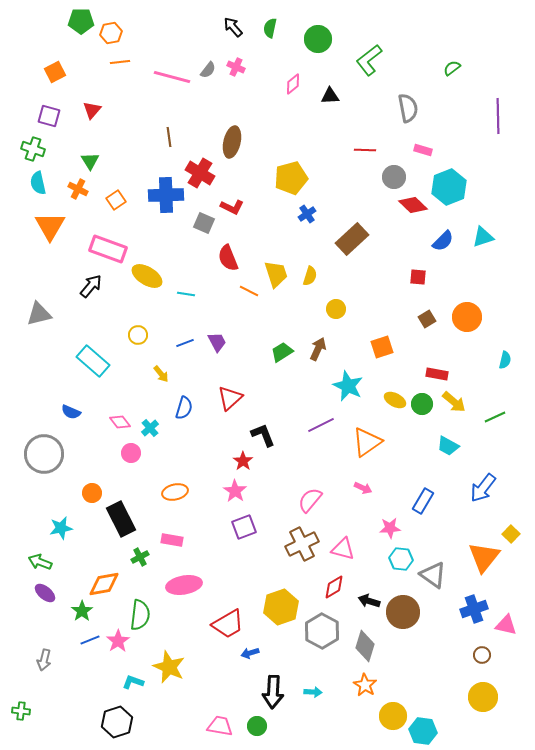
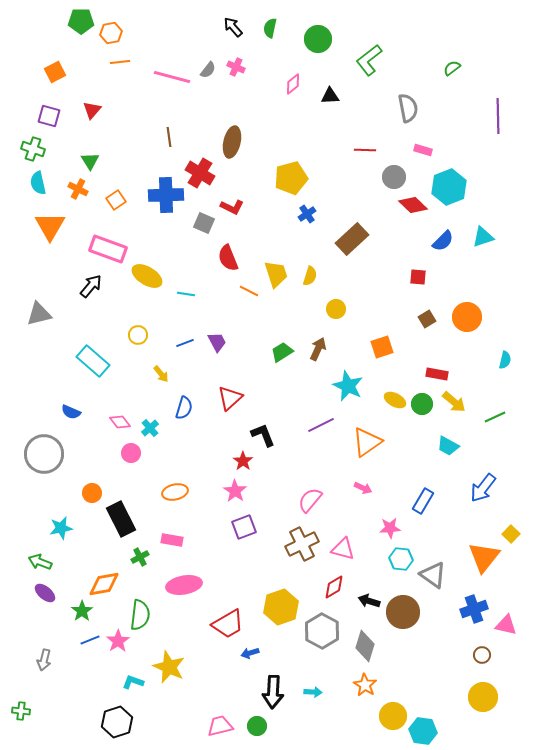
pink trapezoid at (220, 726): rotated 24 degrees counterclockwise
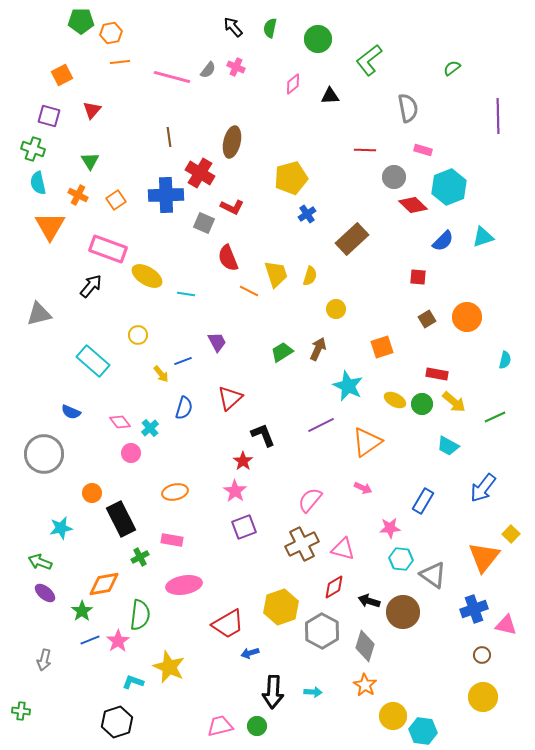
orange square at (55, 72): moved 7 px right, 3 px down
orange cross at (78, 189): moved 6 px down
blue line at (185, 343): moved 2 px left, 18 px down
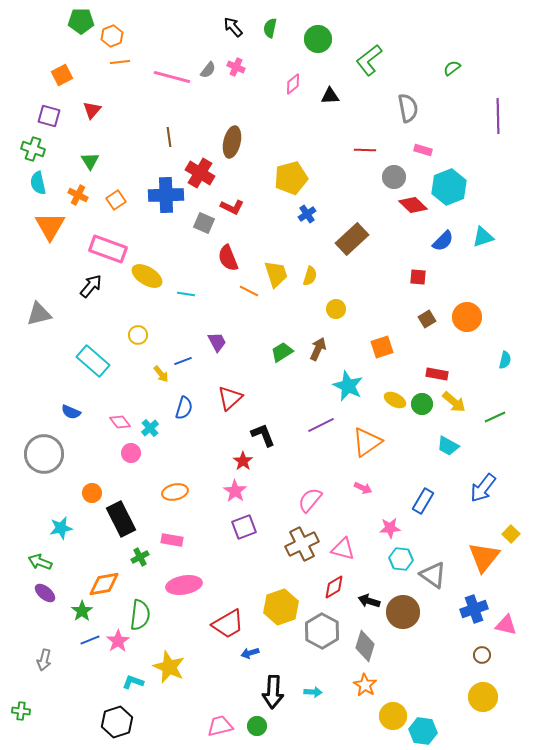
orange hexagon at (111, 33): moved 1 px right, 3 px down; rotated 10 degrees counterclockwise
